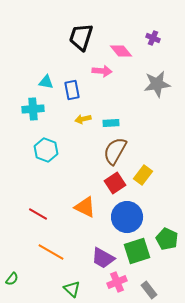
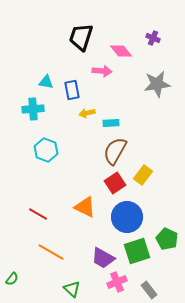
yellow arrow: moved 4 px right, 6 px up
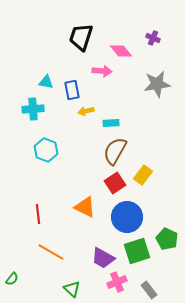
yellow arrow: moved 1 px left, 2 px up
red line: rotated 54 degrees clockwise
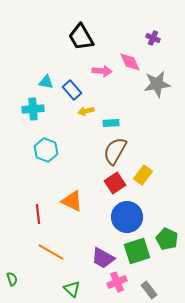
black trapezoid: rotated 48 degrees counterclockwise
pink diamond: moved 9 px right, 11 px down; rotated 15 degrees clockwise
blue rectangle: rotated 30 degrees counterclockwise
orange triangle: moved 13 px left, 6 px up
green semicircle: rotated 56 degrees counterclockwise
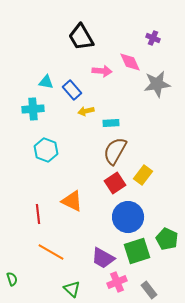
blue circle: moved 1 px right
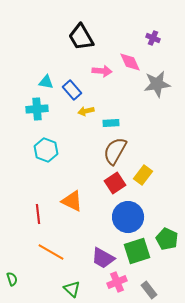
cyan cross: moved 4 px right
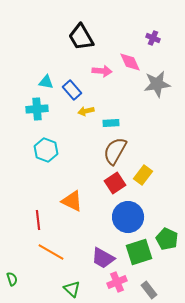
red line: moved 6 px down
green square: moved 2 px right, 1 px down
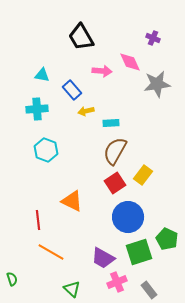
cyan triangle: moved 4 px left, 7 px up
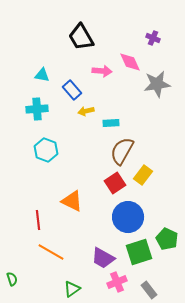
brown semicircle: moved 7 px right
green triangle: rotated 42 degrees clockwise
